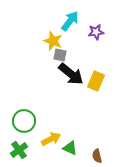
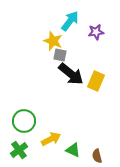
green triangle: moved 3 px right, 2 px down
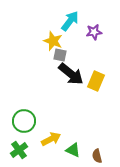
purple star: moved 2 px left
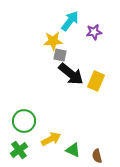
yellow star: rotated 24 degrees counterclockwise
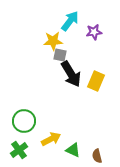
black arrow: rotated 20 degrees clockwise
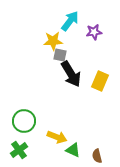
yellow rectangle: moved 4 px right
yellow arrow: moved 6 px right, 2 px up; rotated 48 degrees clockwise
